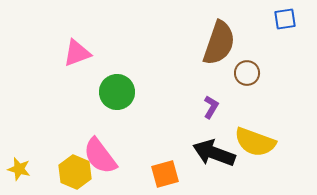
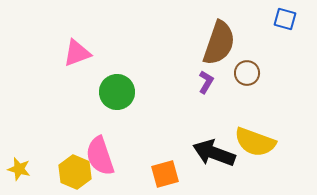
blue square: rotated 25 degrees clockwise
purple L-shape: moved 5 px left, 25 px up
pink semicircle: rotated 18 degrees clockwise
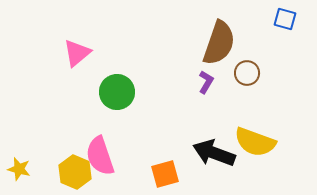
pink triangle: rotated 20 degrees counterclockwise
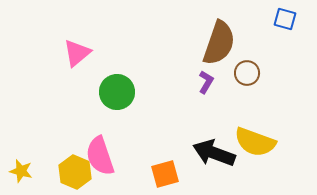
yellow star: moved 2 px right, 2 px down
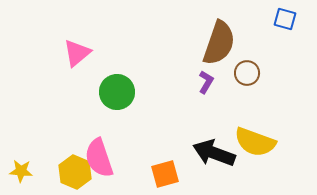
pink semicircle: moved 1 px left, 2 px down
yellow star: rotated 10 degrees counterclockwise
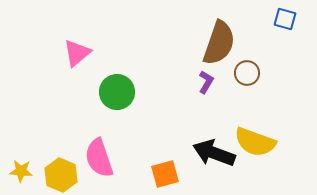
yellow hexagon: moved 14 px left, 3 px down
